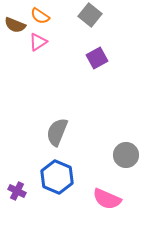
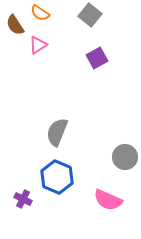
orange semicircle: moved 3 px up
brown semicircle: rotated 35 degrees clockwise
pink triangle: moved 3 px down
gray circle: moved 1 px left, 2 px down
purple cross: moved 6 px right, 8 px down
pink semicircle: moved 1 px right, 1 px down
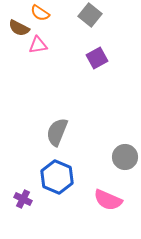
brown semicircle: moved 4 px right, 3 px down; rotated 30 degrees counterclockwise
pink triangle: rotated 24 degrees clockwise
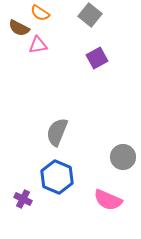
gray circle: moved 2 px left
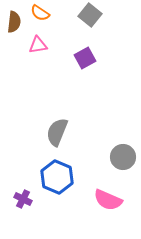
brown semicircle: moved 5 px left, 6 px up; rotated 110 degrees counterclockwise
purple square: moved 12 px left
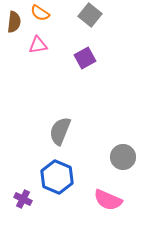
gray semicircle: moved 3 px right, 1 px up
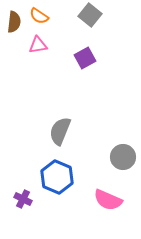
orange semicircle: moved 1 px left, 3 px down
